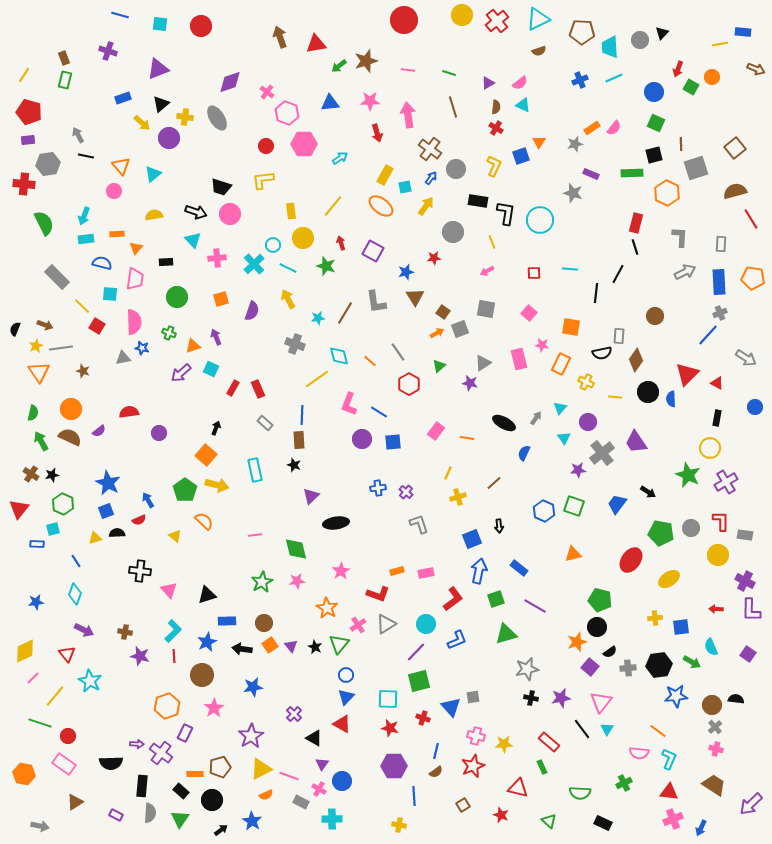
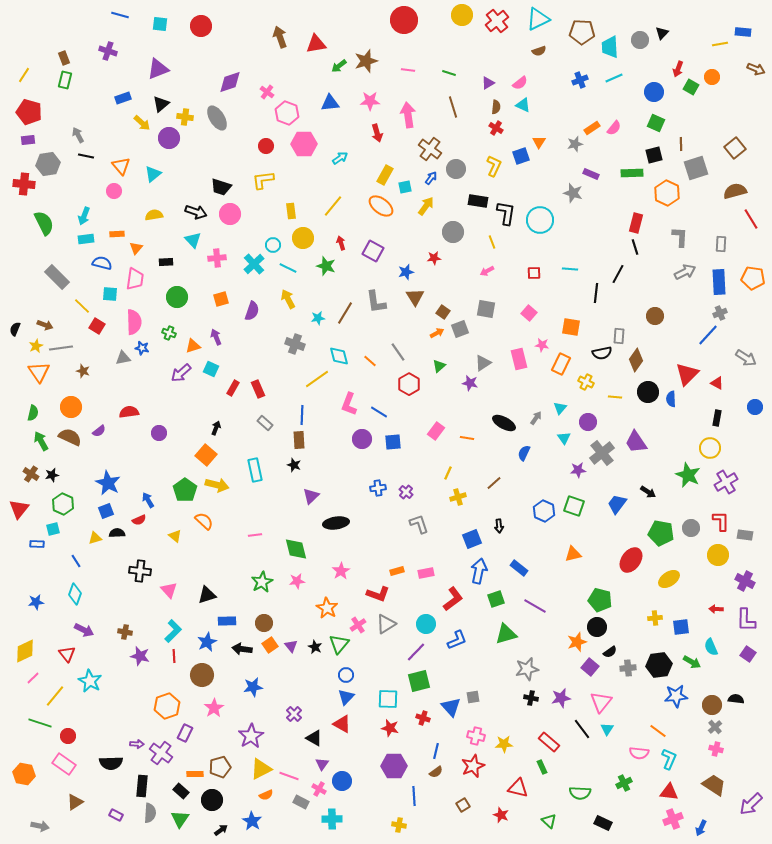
orange circle at (71, 409): moved 2 px up
purple L-shape at (751, 610): moved 5 px left, 10 px down
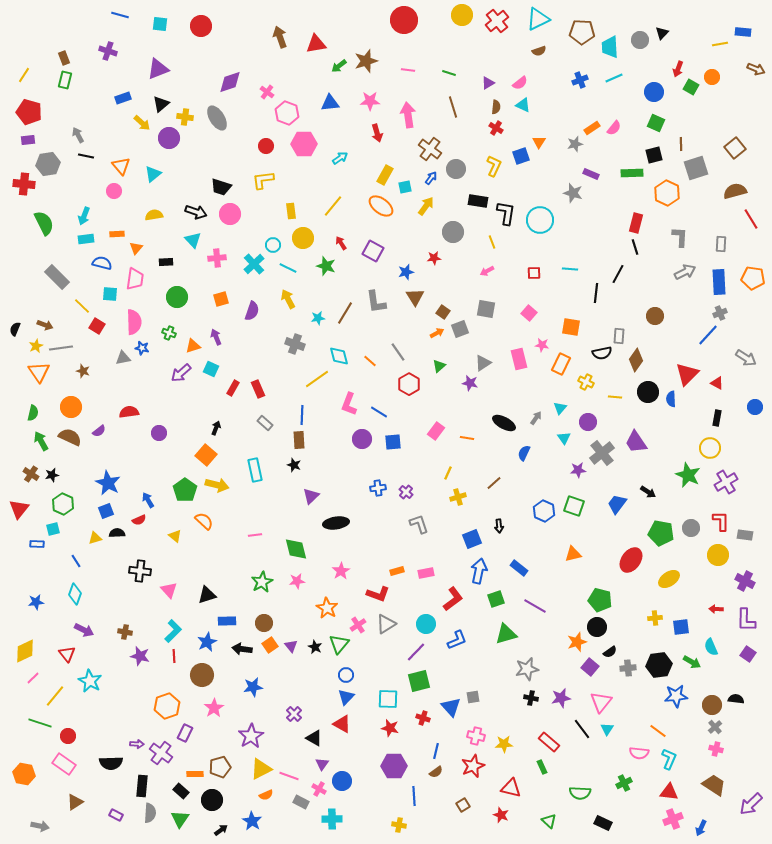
red arrow at (341, 243): rotated 16 degrees counterclockwise
red triangle at (518, 788): moved 7 px left
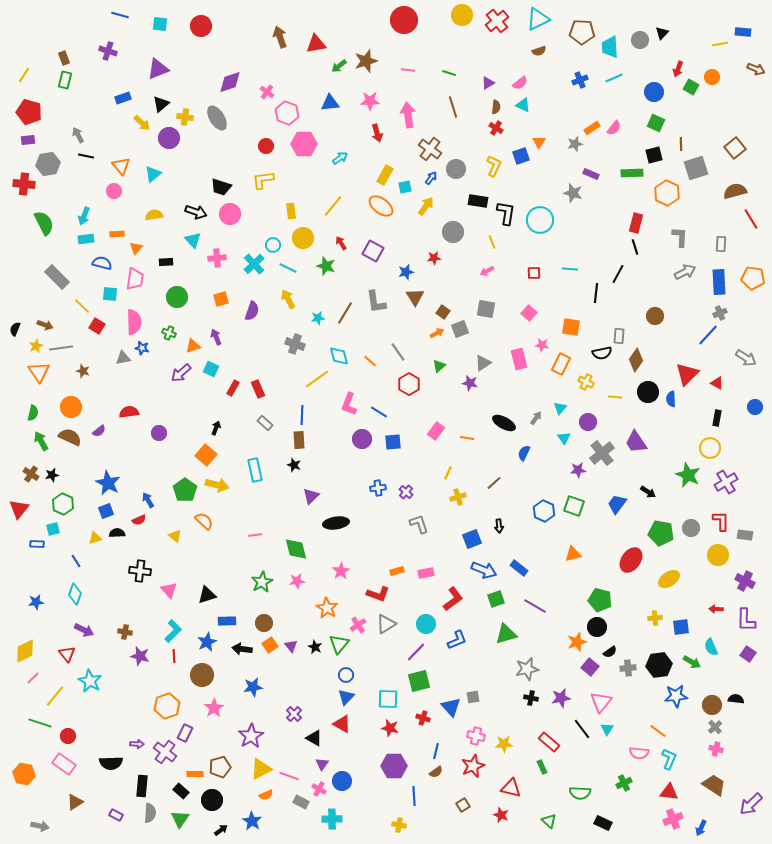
blue arrow at (479, 571): moved 5 px right, 1 px up; rotated 100 degrees clockwise
purple cross at (161, 753): moved 4 px right, 1 px up
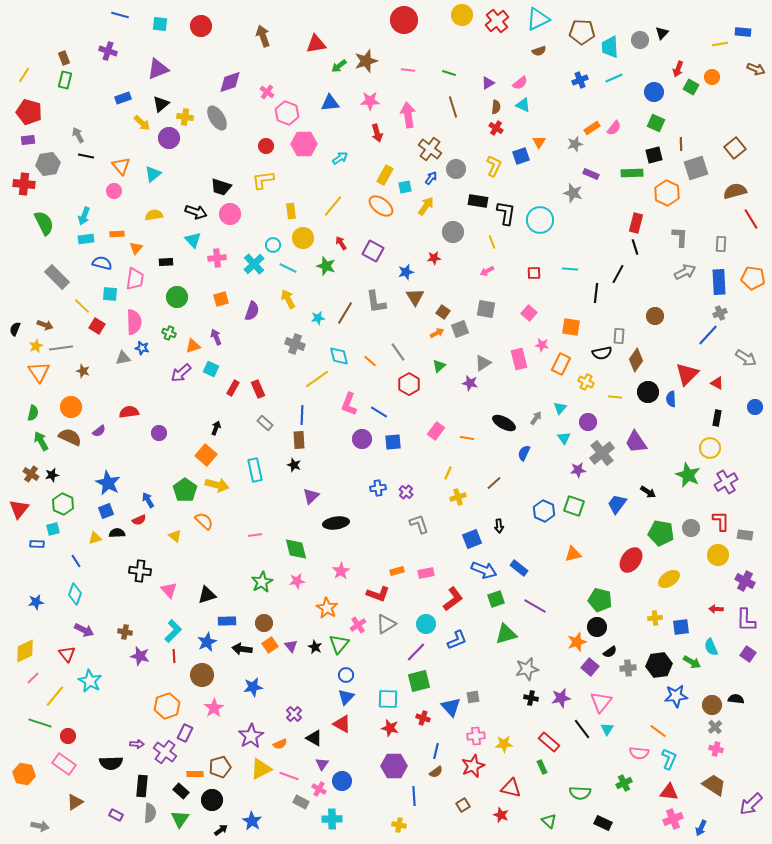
brown arrow at (280, 37): moved 17 px left, 1 px up
pink cross at (476, 736): rotated 18 degrees counterclockwise
orange semicircle at (266, 795): moved 14 px right, 51 px up
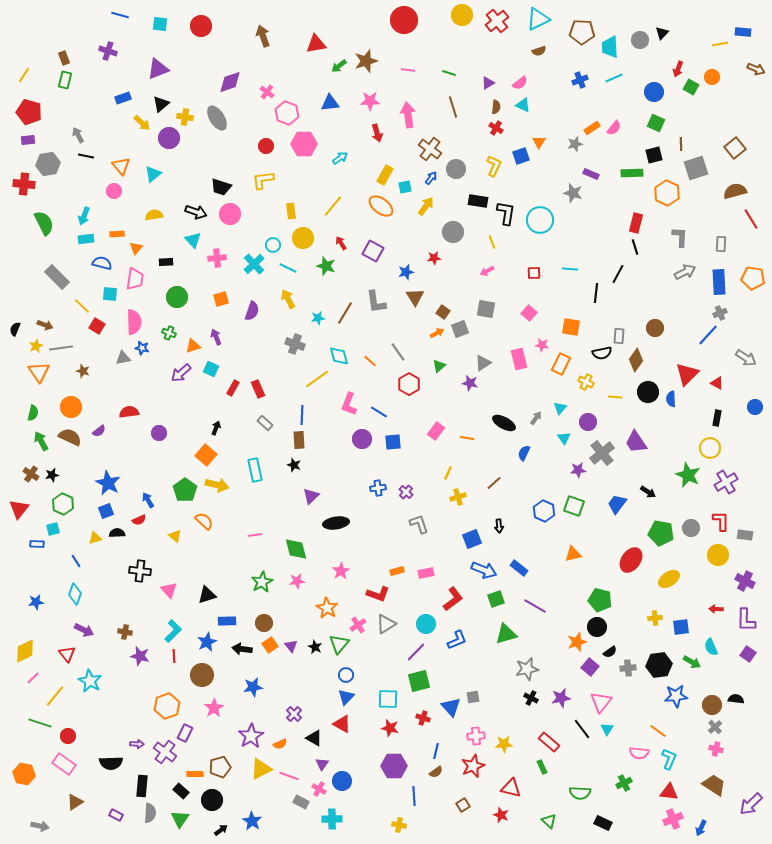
brown circle at (655, 316): moved 12 px down
black cross at (531, 698): rotated 16 degrees clockwise
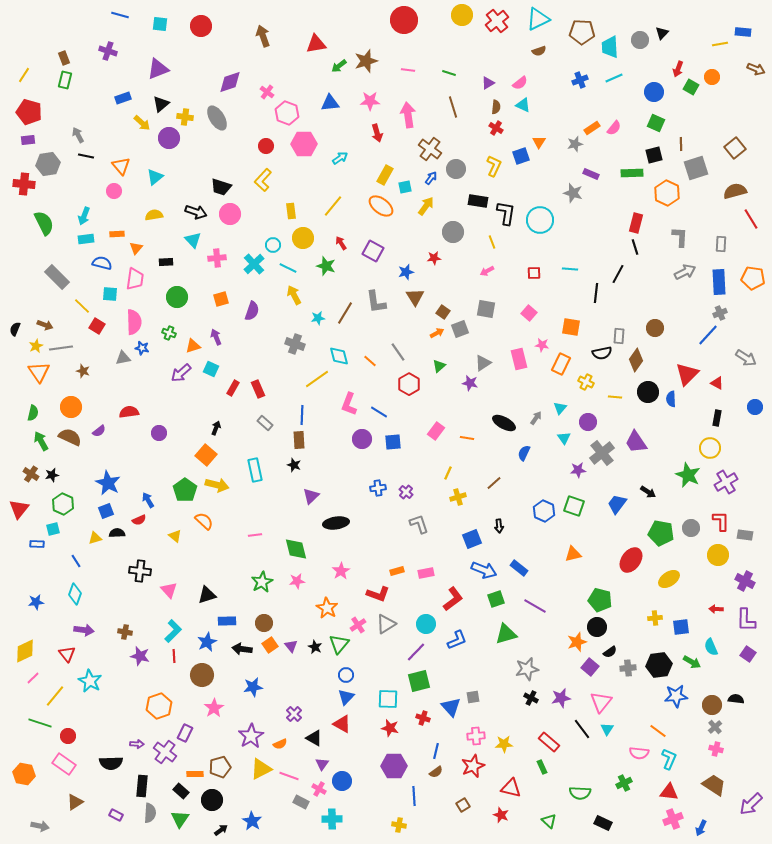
cyan triangle at (153, 174): moved 2 px right, 3 px down
yellow L-shape at (263, 180): rotated 40 degrees counterclockwise
yellow arrow at (288, 299): moved 6 px right, 4 px up
purple arrow at (84, 630): rotated 18 degrees counterclockwise
orange hexagon at (167, 706): moved 8 px left
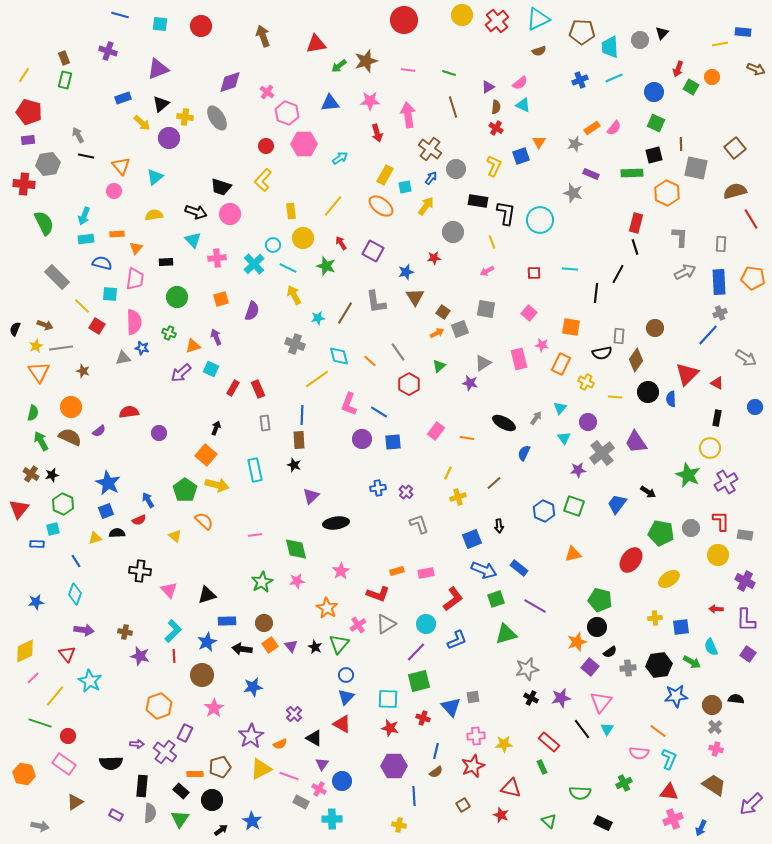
purple triangle at (488, 83): moved 4 px down
gray square at (696, 168): rotated 30 degrees clockwise
gray rectangle at (265, 423): rotated 42 degrees clockwise
